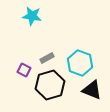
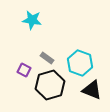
cyan star: moved 4 px down
gray rectangle: rotated 64 degrees clockwise
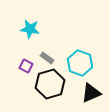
cyan star: moved 2 px left, 9 px down
purple square: moved 2 px right, 4 px up
black hexagon: moved 1 px up
black triangle: moved 1 px left, 3 px down; rotated 45 degrees counterclockwise
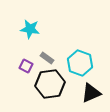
black hexagon: rotated 8 degrees clockwise
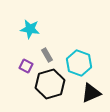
gray rectangle: moved 3 px up; rotated 24 degrees clockwise
cyan hexagon: moved 1 px left
black hexagon: rotated 8 degrees counterclockwise
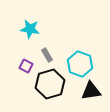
cyan hexagon: moved 1 px right, 1 px down
black triangle: moved 2 px up; rotated 15 degrees clockwise
